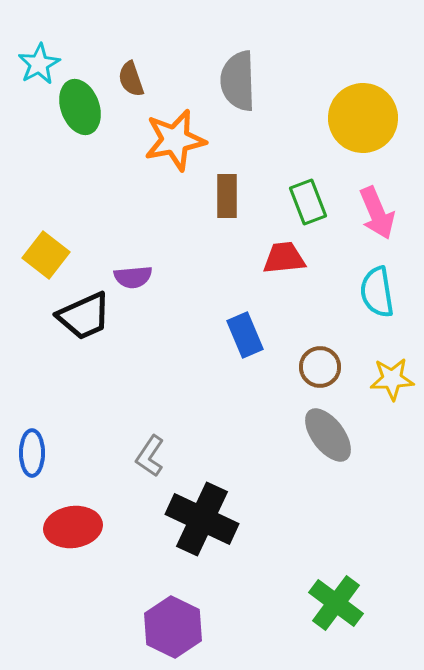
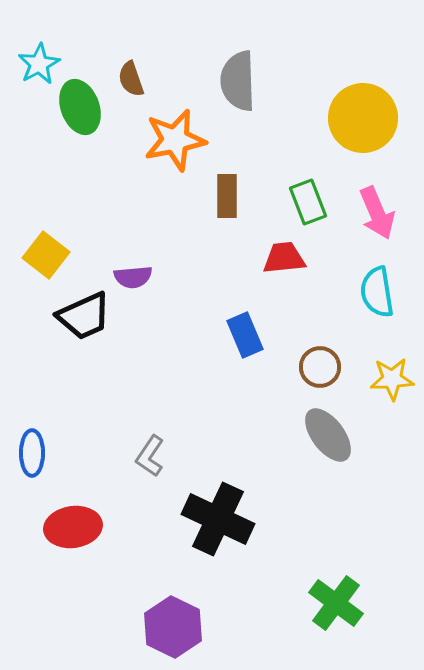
black cross: moved 16 px right
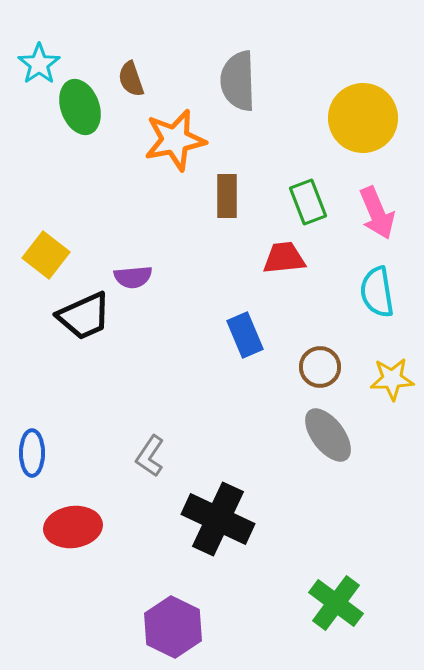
cyan star: rotated 6 degrees counterclockwise
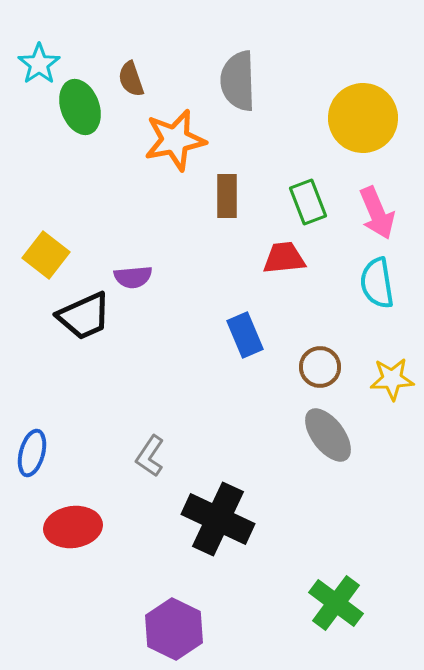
cyan semicircle: moved 9 px up
blue ellipse: rotated 15 degrees clockwise
purple hexagon: moved 1 px right, 2 px down
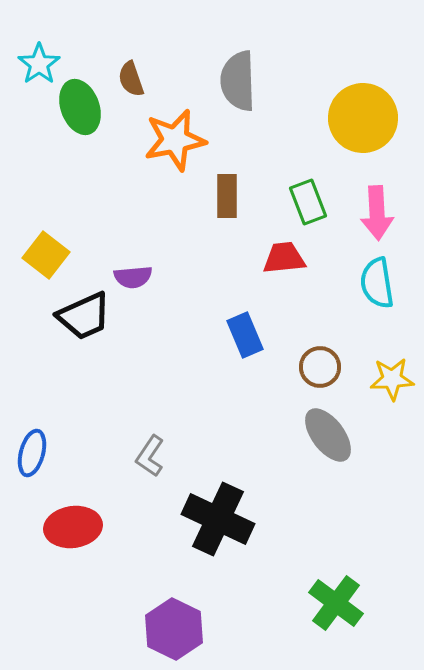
pink arrow: rotated 20 degrees clockwise
